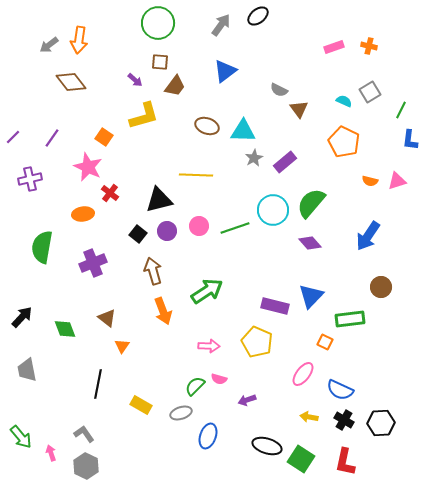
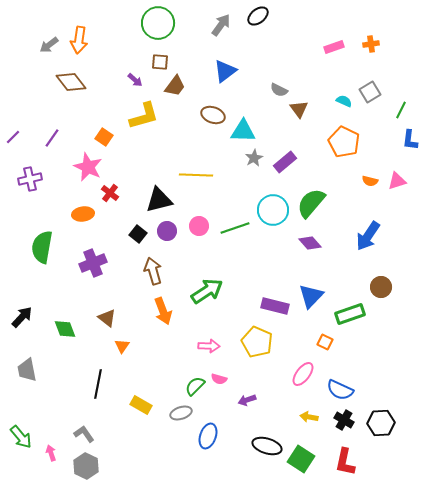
orange cross at (369, 46): moved 2 px right, 2 px up; rotated 21 degrees counterclockwise
brown ellipse at (207, 126): moved 6 px right, 11 px up
green rectangle at (350, 319): moved 5 px up; rotated 12 degrees counterclockwise
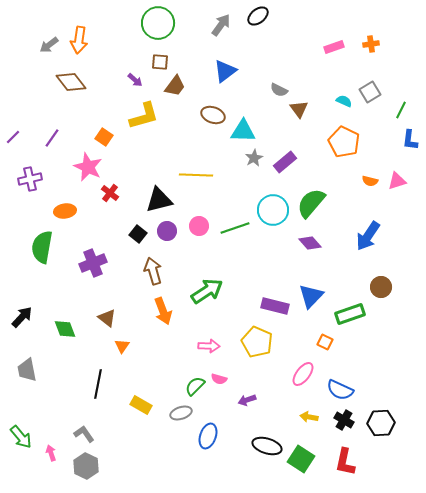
orange ellipse at (83, 214): moved 18 px left, 3 px up
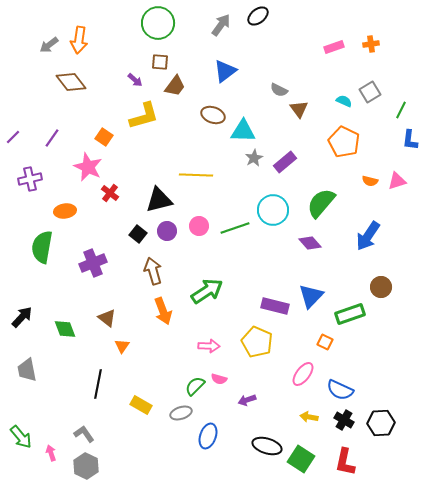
green semicircle at (311, 203): moved 10 px right
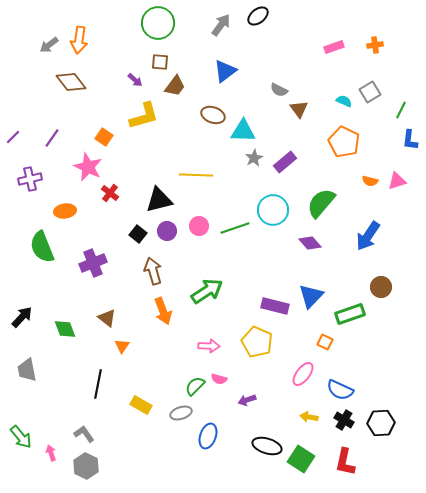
orange cross at (371, 44): moved 4 px right, 1 px down
green semicircle at (42, 247): rotated 32 degrees counterclockwise
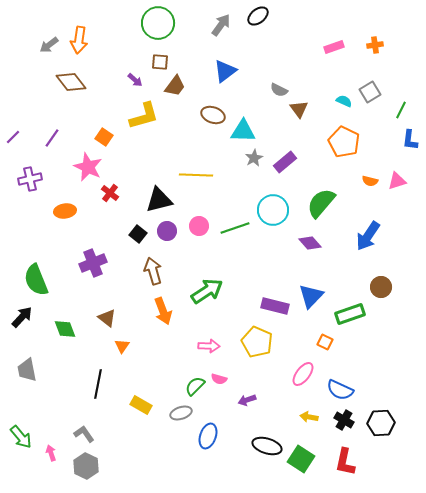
green semicircle at (42, 247): moved 6 px left, 33 px down
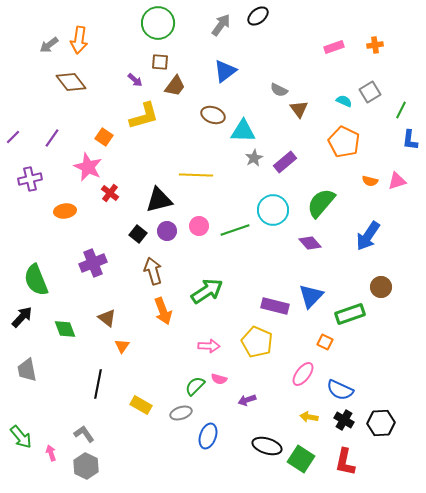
green line at (235, 228): moved 2 px down
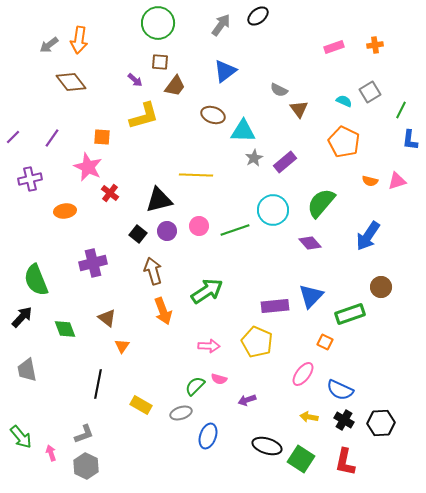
orange square at (104, 137): moved 2 px left; rotated 30 degrees counterclockwise
purple cross at (93, 263): rotated 8 degrees clockwise
purple rectangle at (275, 306): rotated 20 degrees counterclockwise
gray L-shape at (84, 434): rotated 105 degrees clockwise
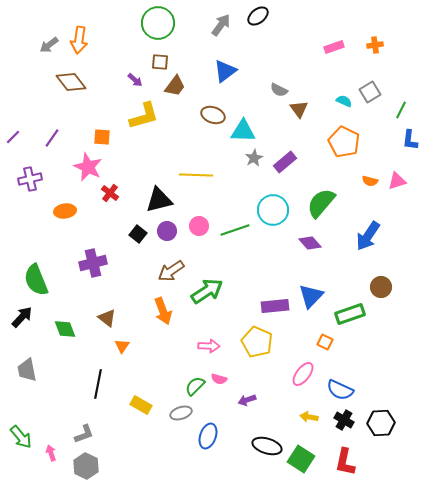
brown arrow at (153, 271): moved 18 px right; rotated 108 degrees counterclockwise
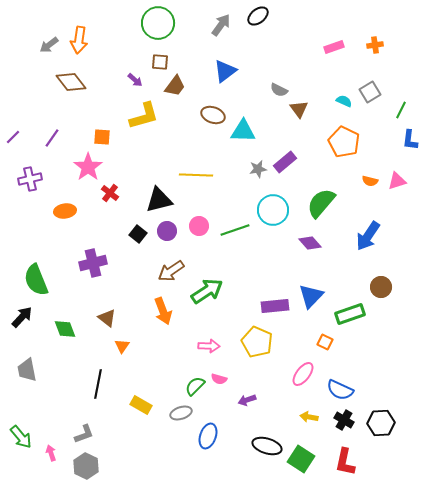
gray star at (254, 158): moved 4 px right, 11 px down; rotated 18 degrees clockwise
pink star at (88, 167): rotated 12 degrees clockwise
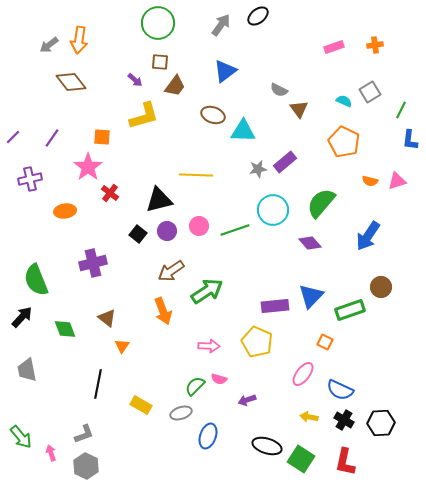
green rectangle at (350, 314): moved 4 px up
